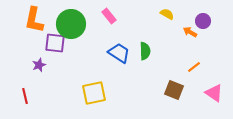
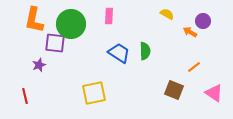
pink rectangle: rotated 42 degrees clockwise
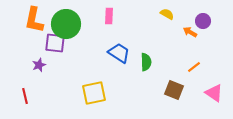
green circle: moved 5 px left
green semicircle: moved 1 px right, 11 px down
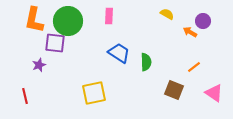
green circle: moved 2 px right, 3 px up
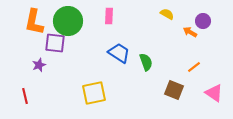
orange L-shape: moved 2 px down
green semicircle: rotated 18 degrees counterclockwise
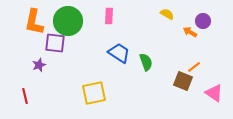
brown square: moved 9 px right, 9 px up
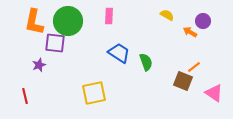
yellow semicircle: moved 1 px down
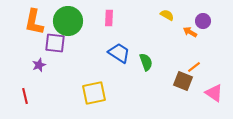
pink rectangle: moved 2 px down
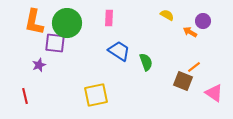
green circle: moved 1 px left, 2 px down
blue trapezoid: moved 2 px up
yellow square: moved 2 px right, 2 px down
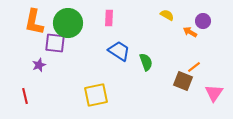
green circle: moved 1 px right
pink triangle: rotated 30 degrees clockwise
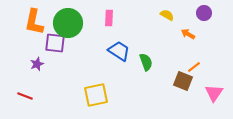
purple circle: moved 1 px right, 8 px up
orange arrow: moved 2 px left, 2 px down
purple star: moved 2 px left, 1 px up
red line: rotated 56 degrees counterclockwise
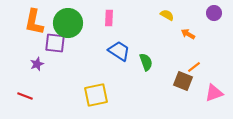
purple circle: moved 10 px right
pink triangle: rotated 36 degrees clockwise
